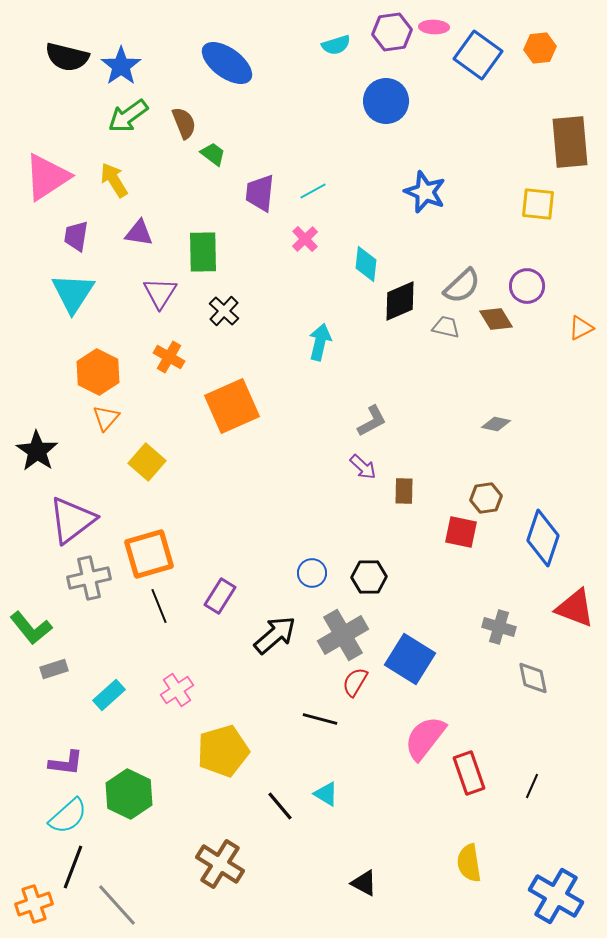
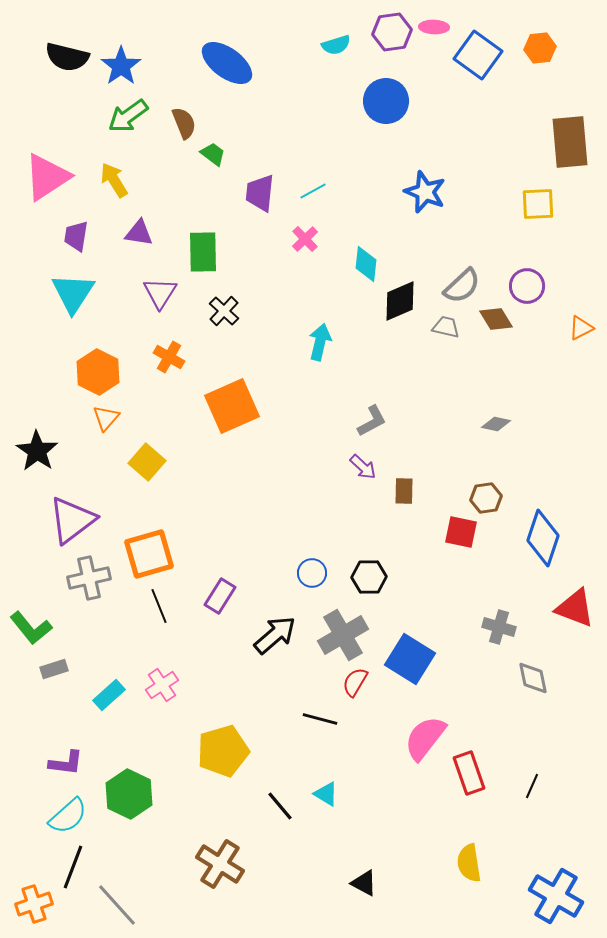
yellow square at (538, 204): rotated 9 degrees counterclockwise
pink cross at (177, 690): moved 15 px left, 5 px up
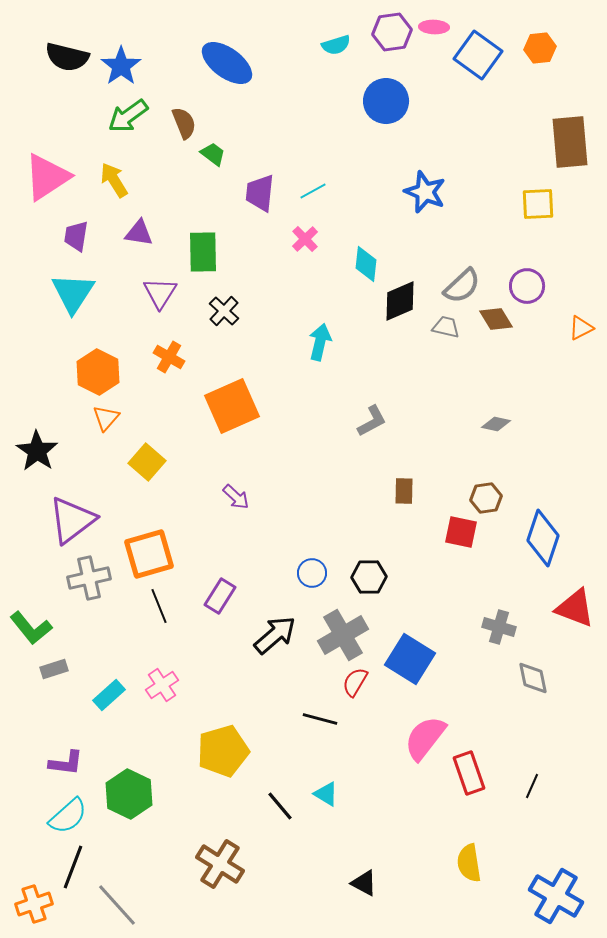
purple arrow at (363, 467): moved 127 px left, 30 px down
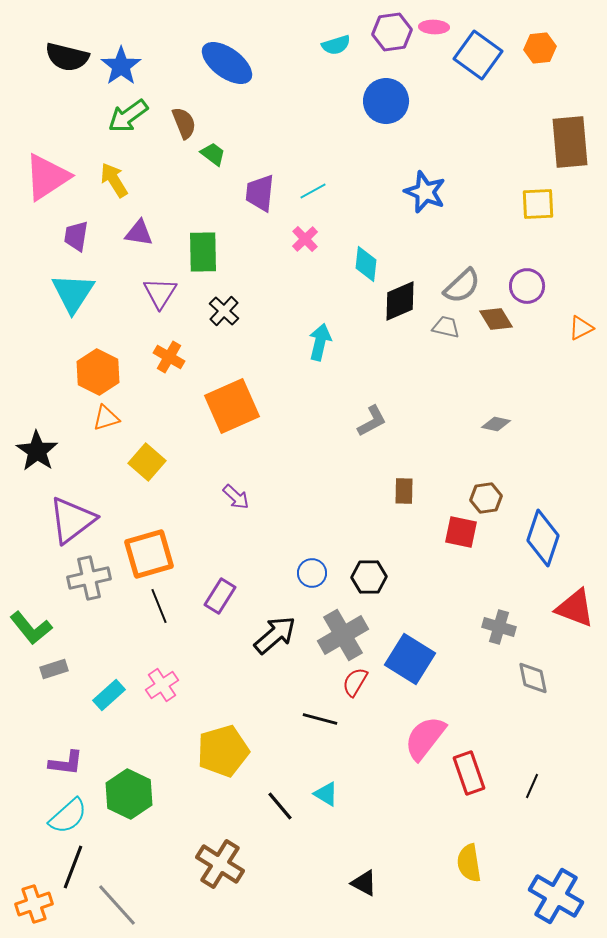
orange triangle at (106, 418): rotated 32 degrees clockwise
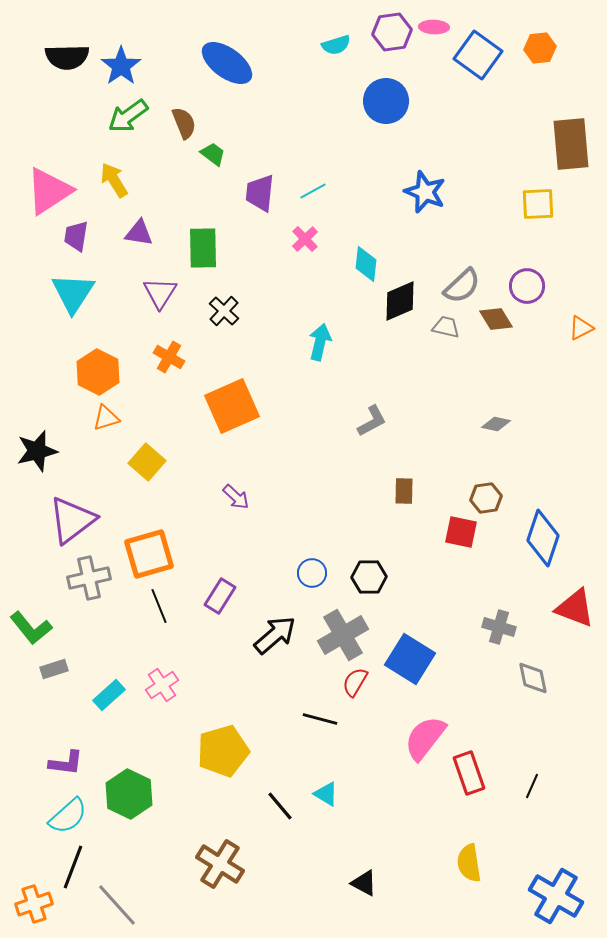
black semicircle at (67, 57): rotated 15 degrees counterclockwise
brown rectangle at (570, 142): moved 1 px right, 2 px down
pink triangle at (47, 177): moved 2 px right, 14 px down
green rectangle at (203, 252): moved 4 px up
black star at (37, 451): rotated 24 degrees clockwise
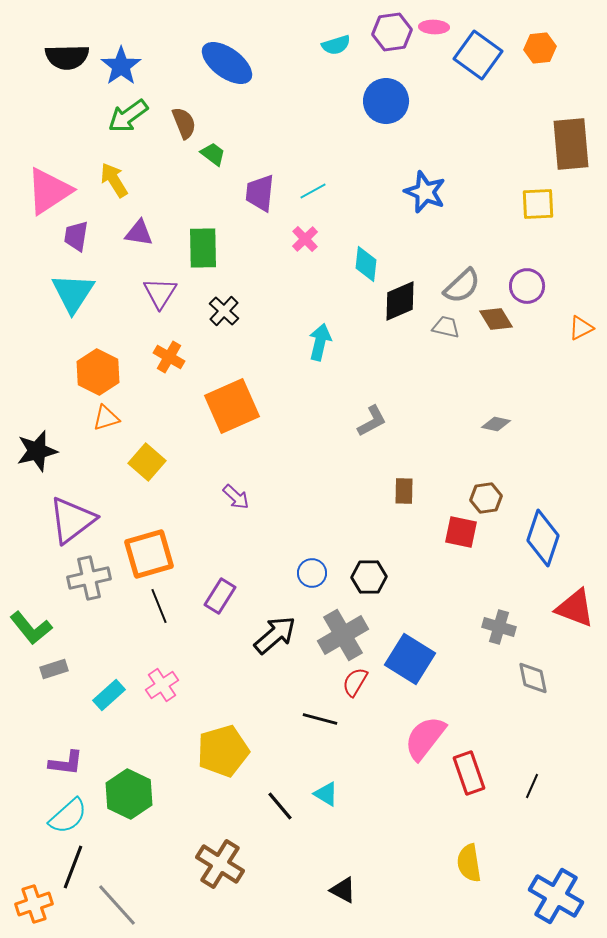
black triangle at (364, 883): moved 21 px left, 7 px down
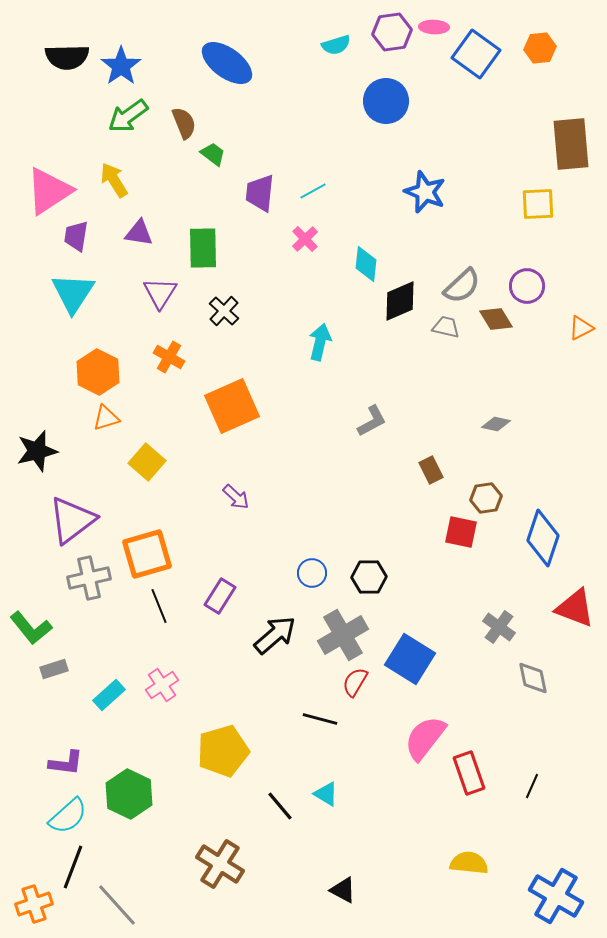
blue square at (478, 55): moved 2 px left, 1 px up
brown rectangle at (404, 491): moved 27 px right, 21 px up; rotated 28 degrees counterclockwise
orange square at (149, 554): moved 2 px left
gray cross at (499, 627): rotated 20 degrees clockwise
yellow semicircle at (469, 863): rotated 105 degrees clockwise
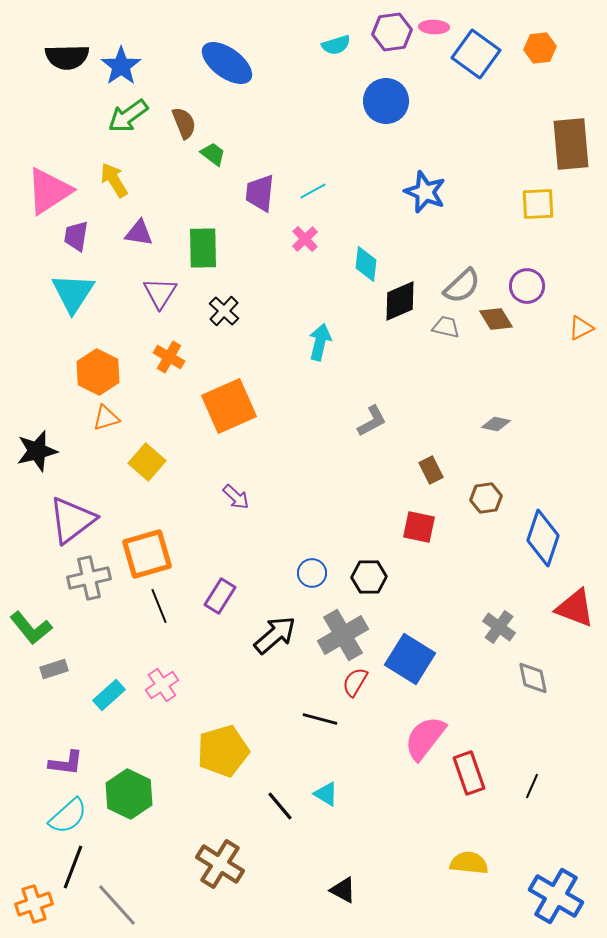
orange square at (232, 406): moved 3 px left
red square at (461, 532): moved 42 px left, 5 px up
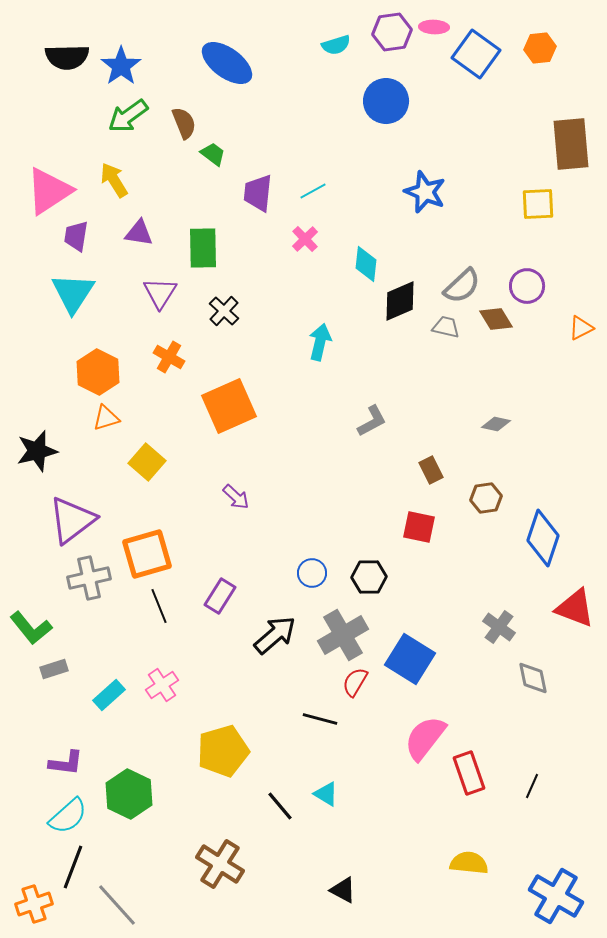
purple trapezoid at (260, 193): moved 2 px left
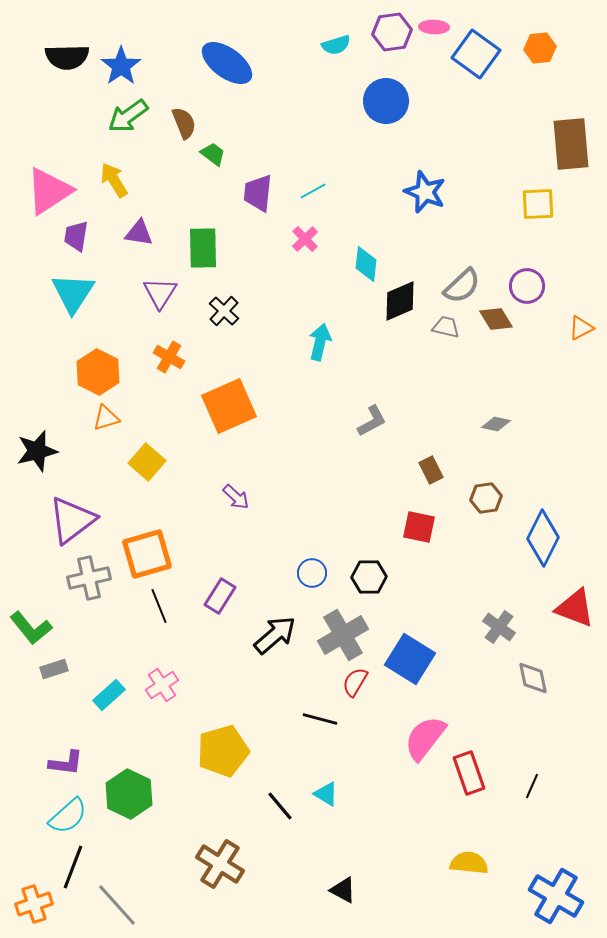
blue diamond at (543, 538): rotated 8 degrees clockwise
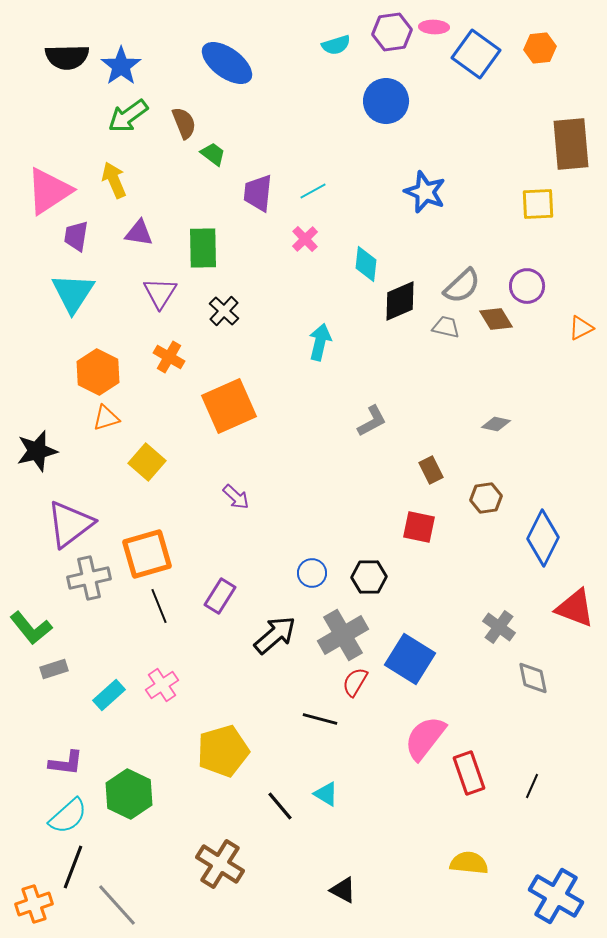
yellow arrow at (114, 180): rotated 9 degrees clockwise
purple triangle at (72, 520): moved 2 px left, 4 px down
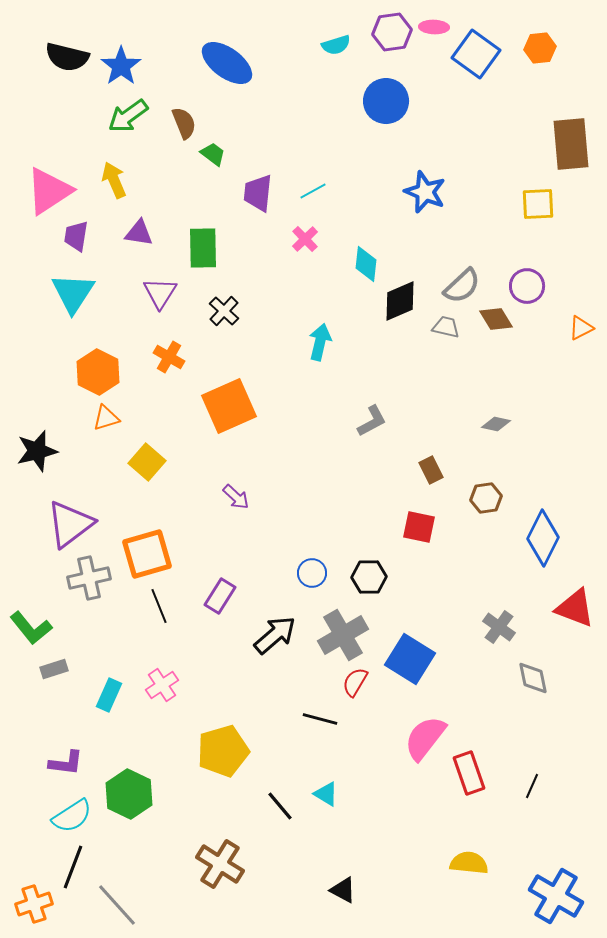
black semicircle at (67, 57): rotated 15 degrees clockwise
cyan rectangle at (109, 695): rotated 24 degrees counterclockwise
cyan semicircle at (68, 816): moved 4 px right; rotated 9 degrees clockwise
